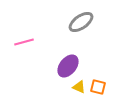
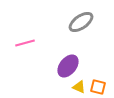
pink line: moved 1 px right, 1 px down
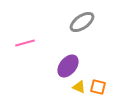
gray ellipse: moved 1 px right
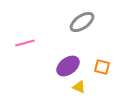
purple ellipse: rotated 15 degrees clockwise
orange square: moved 4 px right, 20 px up
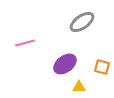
purple ellipse: moved 3 px left, 2 px up
yellow triangle: rotated 24 degrees counterclockwise
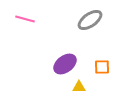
gray ellipse: moved 8 px right, 2 px up
pink line: moved 24 px up; rotated 30 degrees clockwise
orange square: rotated 14 degrees counterclockwise
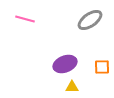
purple ellipse: rotated 15 degrees clockwise
yellow triangle: moved 7 px left
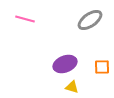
yellow triangle: rotated 16 degrees clockwise
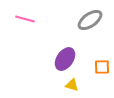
purple ellipse: moved 5 px up; rotated 35 degrees counterclockwise
yellow triangle: moved 2 px up
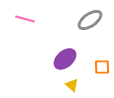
purple ellipse: rotated 15 degrees clockwise
yellow triangle: rotated 24 degrees clockwise
